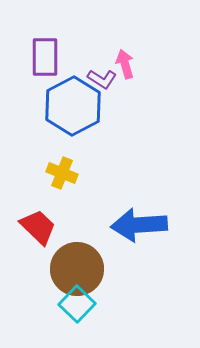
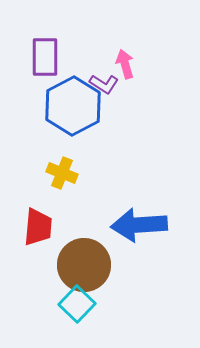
purple L-shape: moved 2 px right, 5 px down
red trapezoid: rotated 51 degrees clockwise
brown circle: moved 7 px right, 4 px up
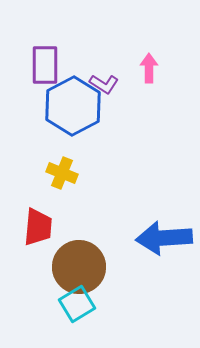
purple rectangle: moved 8 px down
pink arrow: moved 24 px right, 4 px down; rotated 16 degrees clockwise
blue arrow: moved 25 px right, 13 px down
brown circle: moved 5 px left, 2 px down
cyan square: rotated 15 degrees clockwise
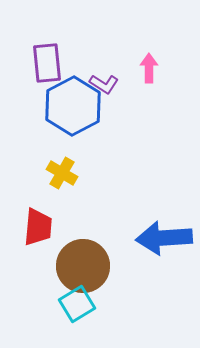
purple rectangle: moved 2 px right, 2 px up; rotated 6 degrees counterclockwise
yellow cross: rotated 8 degrees clockwise
brown circle: moved 4 px right, 1 px up
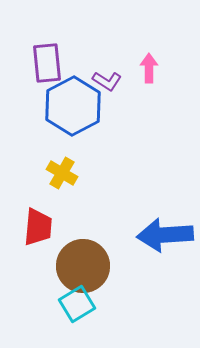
purple L-shape: moved 3 px right, 3 px up
blue arrow: moved 1 px right, 3 px up
